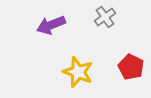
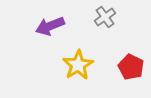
purple arrow: moved 1 px left, 1 px down
yellow star: moved 7 px up; rotated 20 degrees clockwise
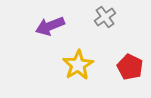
red pentagon: moved 1 px left
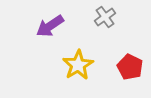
purple arrow: rotated 12 degrees counterclockwise
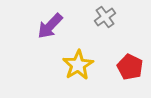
purple arrow: rotated 12 degrees counterclockwise
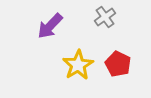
red pentagon: moved 12 px left, 3 px up
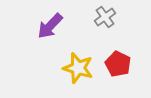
yellow star: moved 3 px down; rotated 24 degrees counterclockwise
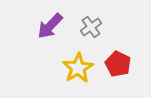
gray cross: moved 14 px left, 10 px down
yellow star: rotated 24 degrees clockwise
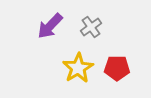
red pentagon: moved 1 px left, 4 px down; rotated 25 degrees counterclockwise
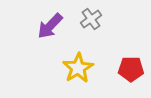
gray cross: moved 8 px up
red pentagon: moved 14 px right, 1 px down
